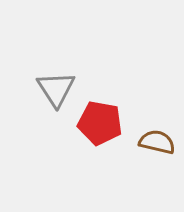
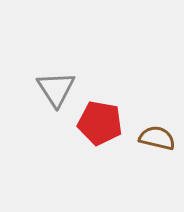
brown semicircle: moved 4 px up
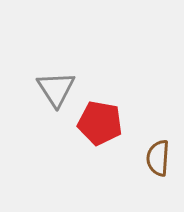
brown semicircle: moved 1 px right, 20 px down; rotated 99 degrees counterclockwise
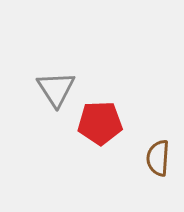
red pentagon: rotated 12 degrees counterclockwise
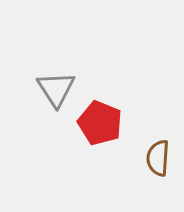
red pentagon: rotated 24 degrees clockwise
